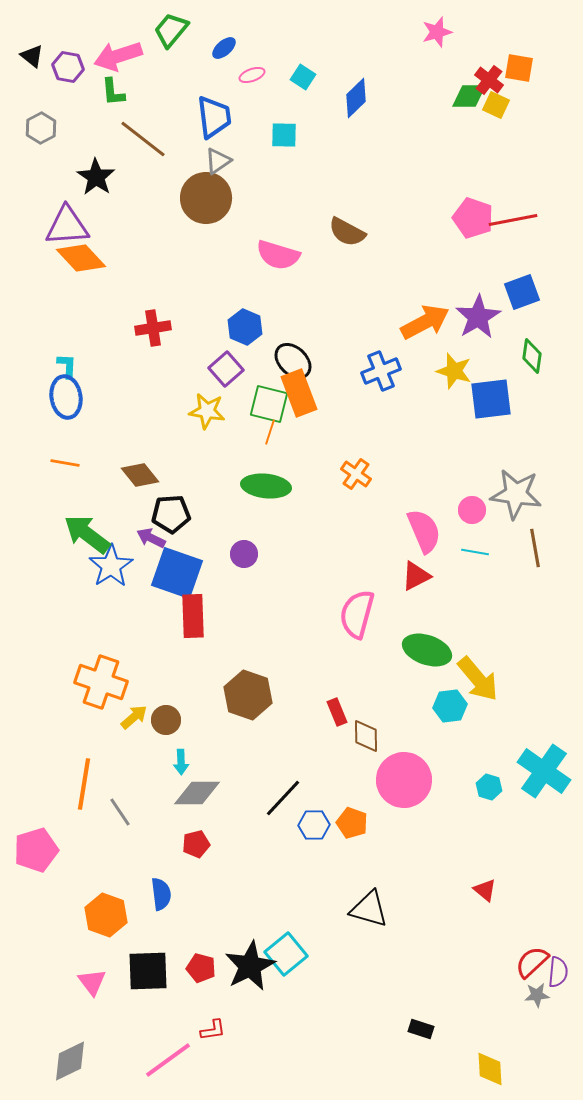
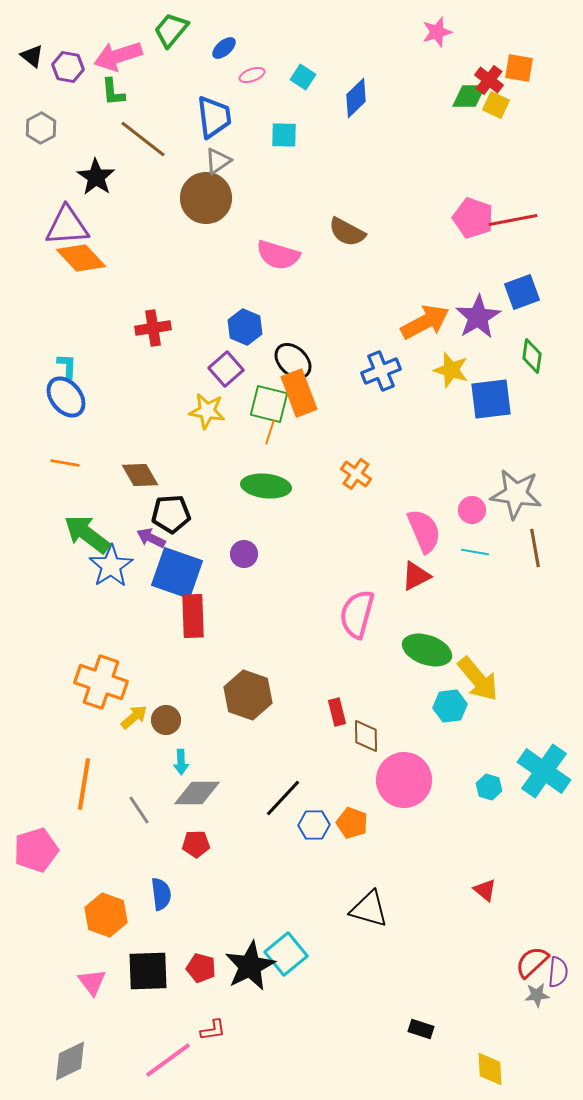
yellow star at (454, 371): moved 3 px left, 1 px up
blue ellipse at (66, 397): rotated 30 degrees counterclockwise
brown diamond at (140, 475): rotated 9 degrees clockwise
red rectangle at (337, 712): rotated 8 degrees clockwise
gray line at (120, 812): moved 19 px right, 2 px up
red pentagon at (196, 844): rotated 12 degrees clockwise
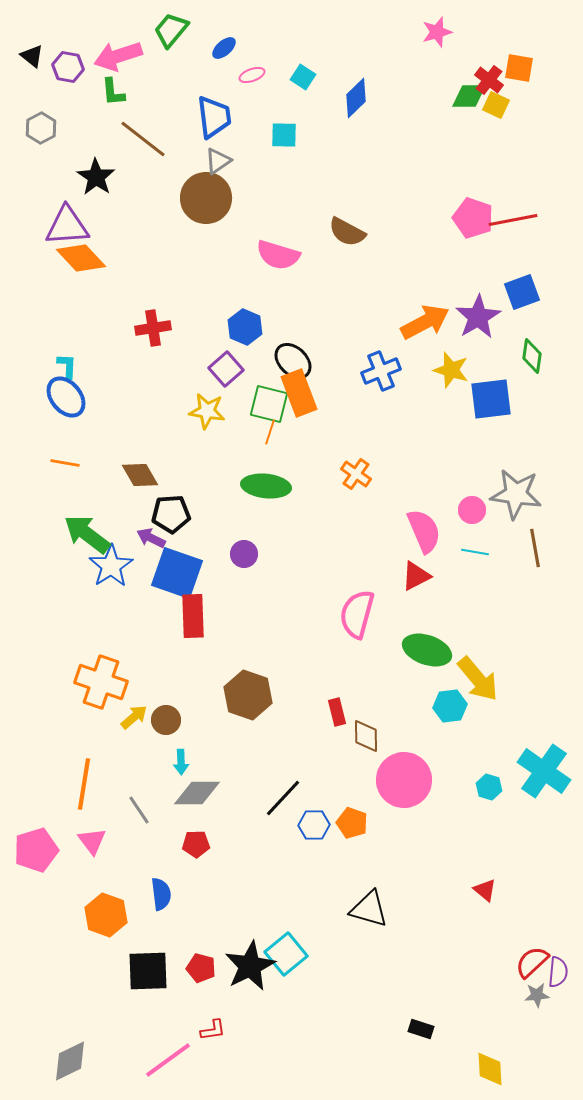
pink triangle at (92, 982): moved 141 px up
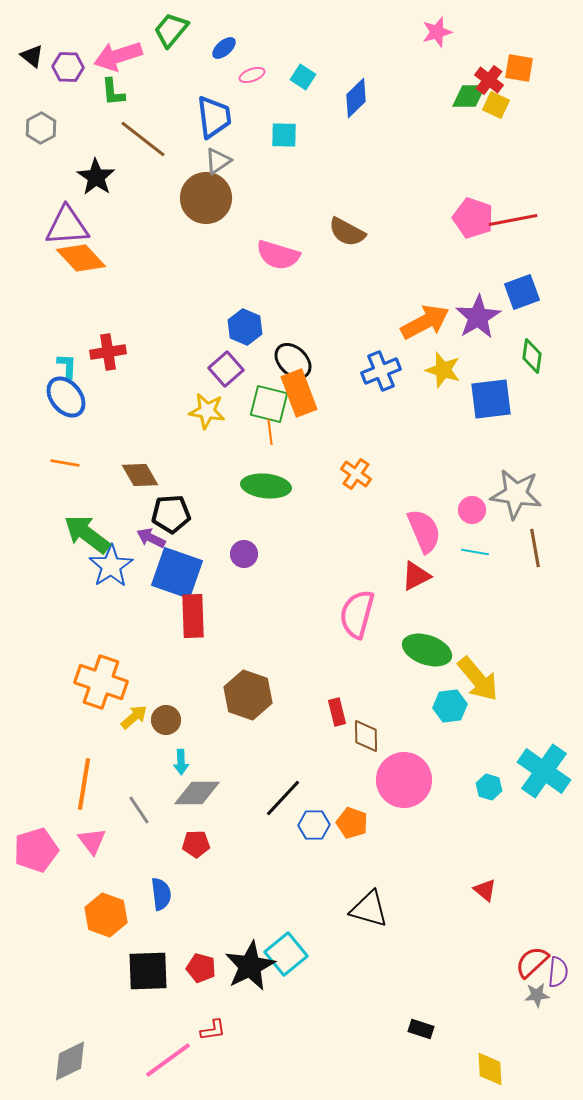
purple hexagon at (68, 67): rotated 8 degrees counterclockwise
red cross at (153, 328): moved 45 px left, 24 px down
yellow star at (451, 370): moved 8 px left
orange line at (270, 432): rotated 25 degrees counterclockwise
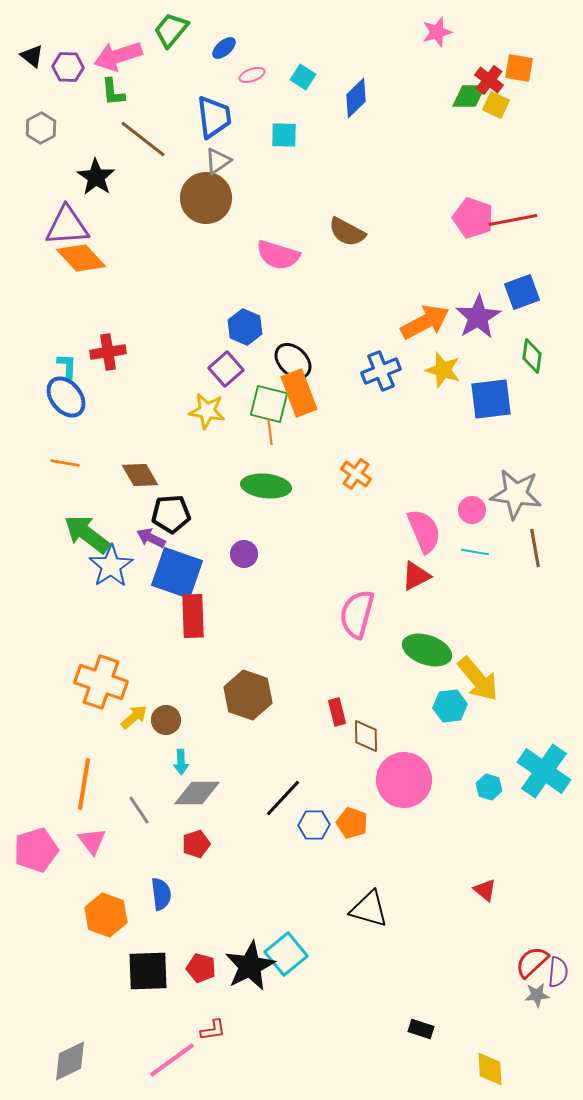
red pentagon at (196, 844): rotated 16 degrees counterclockwise
pink line at (168, 1060): moved 4 px right
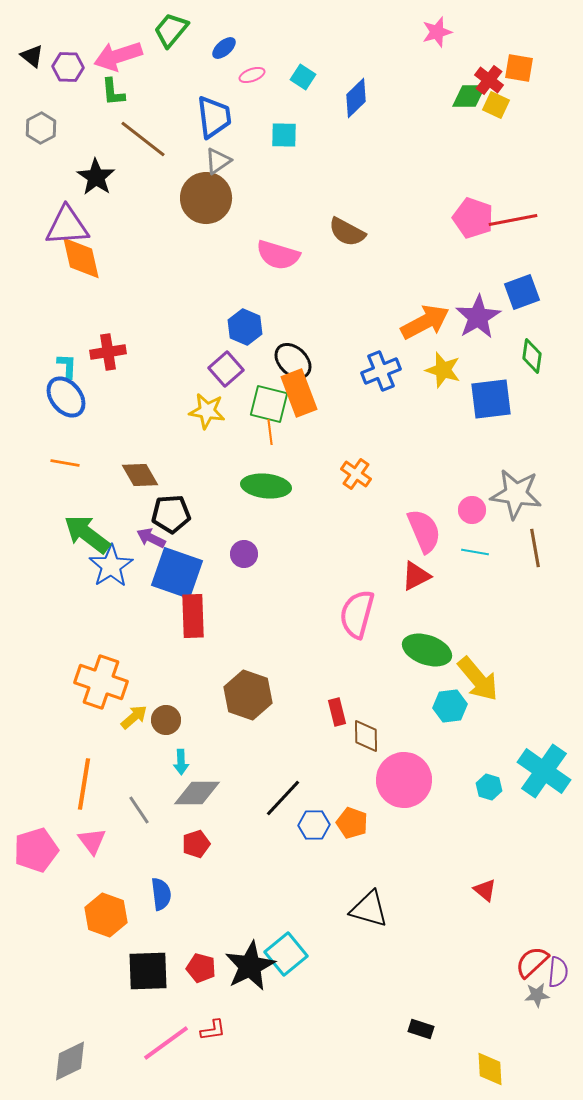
orange diamond at (81, 258): rotated 30 degrees clockwise
pink line at (172, 1060): moved 6 px left, 17 px up
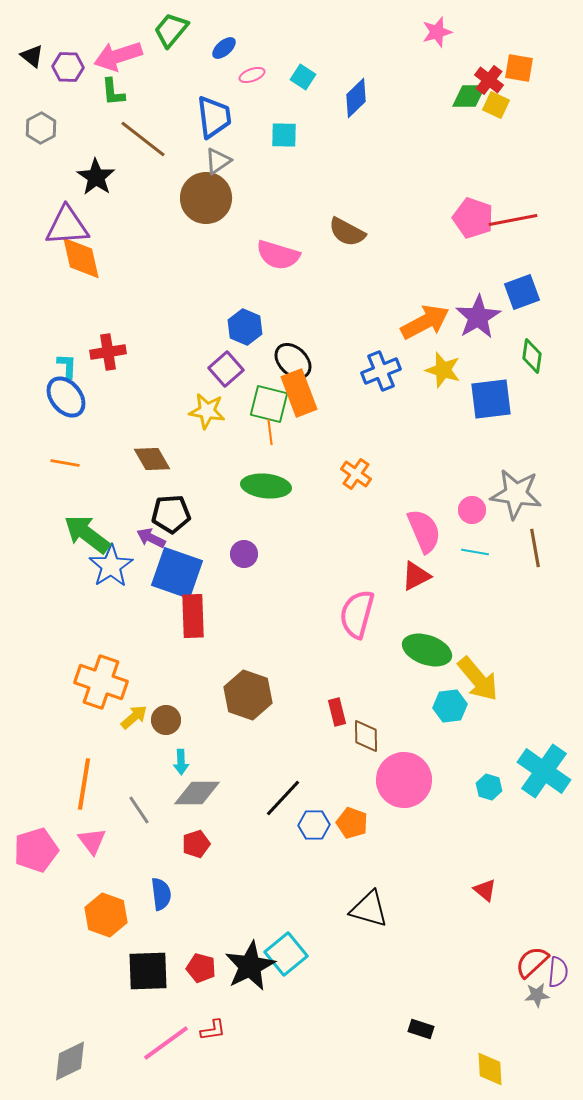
brown diamond at (140, 475): moved 12 px right, 16 px up
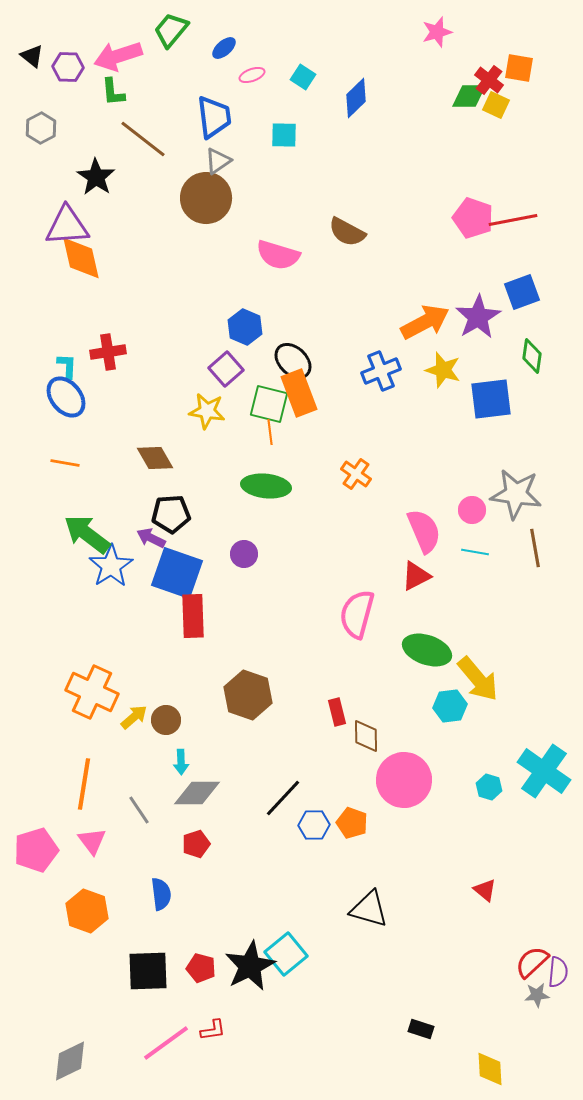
brown diamond at (152, 459): moved 3 px right, 1 px up
orange cross at (101, 682): moved 9 px left, 10 px down; rotated 6 degrees clockwise
orange hexagon at (106, 915): moved 19 px left, 4 px up
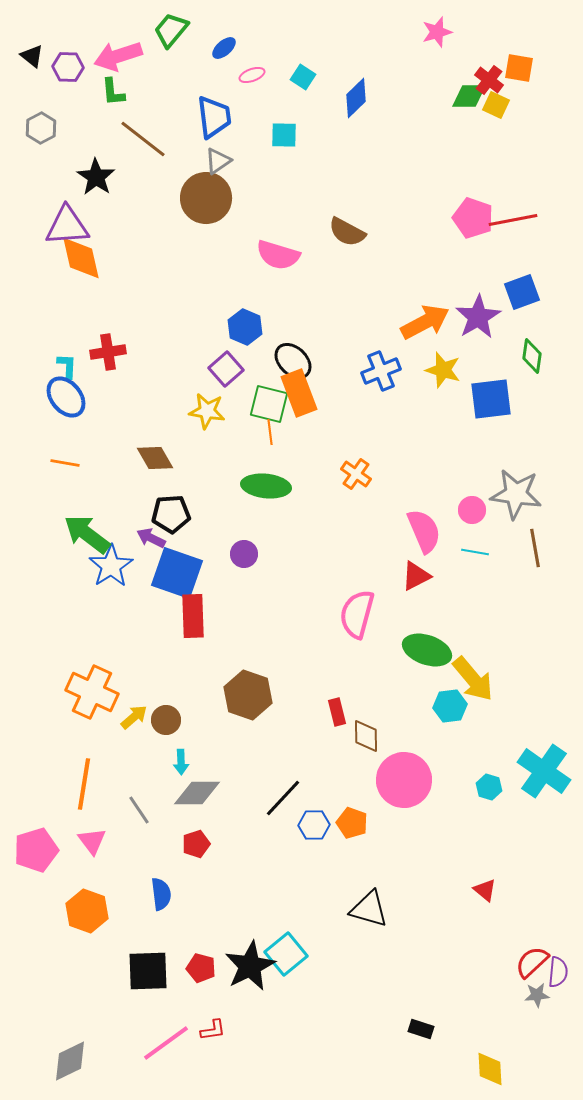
yellow arrow at (478, 679): moved 5 px left
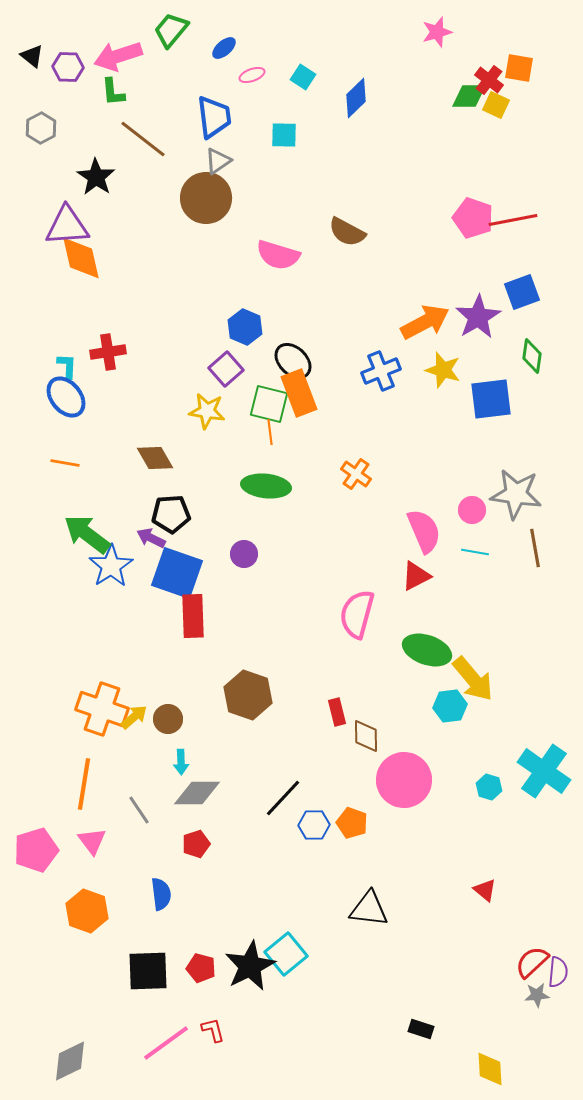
orange cross at (92, 692): moved 10 px right, 17 px down; rotated 6 degrees counterclockwise
brown circle at (166, 720): moved 2 px right, 1 px up
black triangle at (369, 909): rotated 9 degrees counterclockwise
red L-shape at (213, 1030): rotated 96 degrees counterclockwise
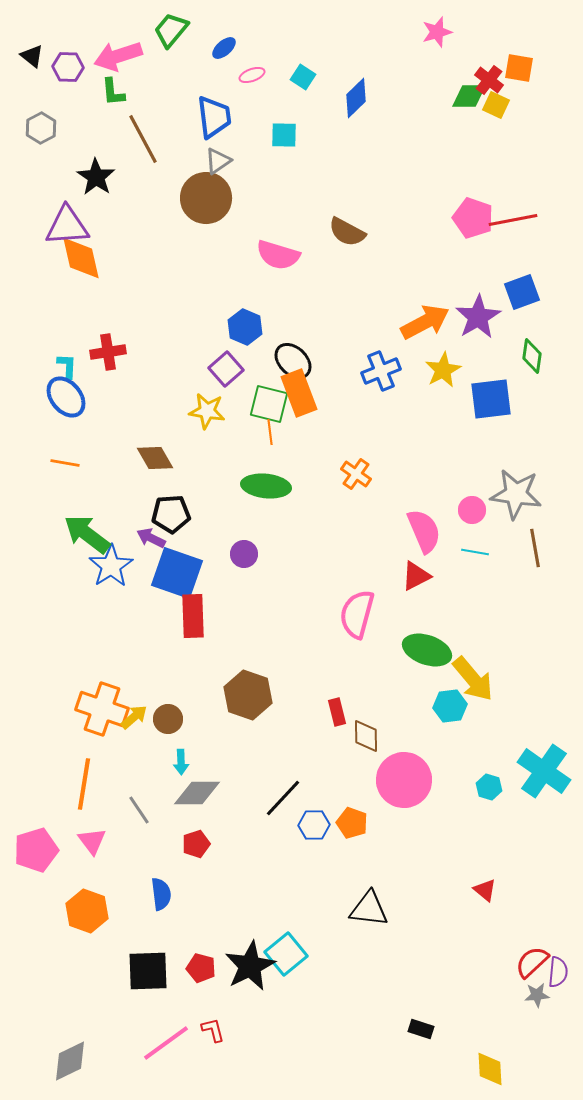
brown line at (143, 139): rotated 24 degrees clockwise
yellow star at (443, 370): rotated 27 degrees clockwise
